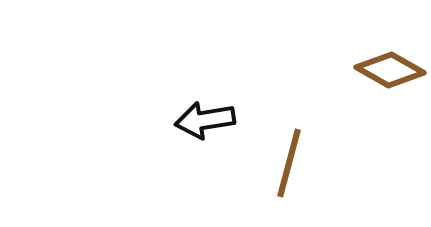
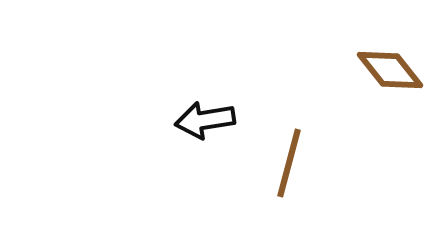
brown diamond: rotated 22 degrees clockwise
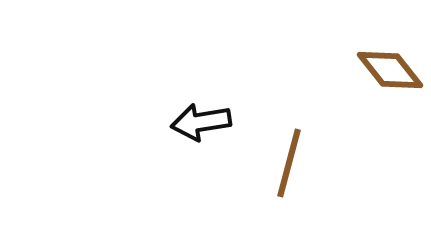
black arrow: moved 4 px left, 2 px down
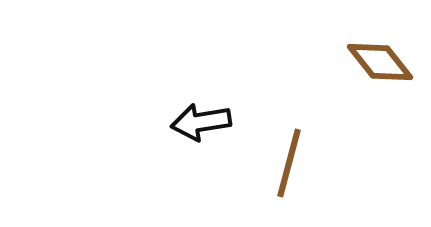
brown diamond: moved 10 px left, 8 px up
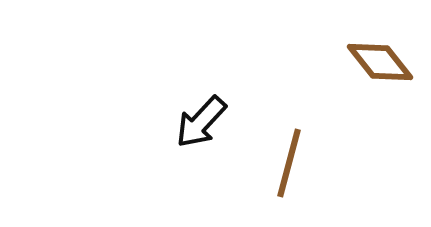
black arrow: rotated 38 degrees counterclockwise
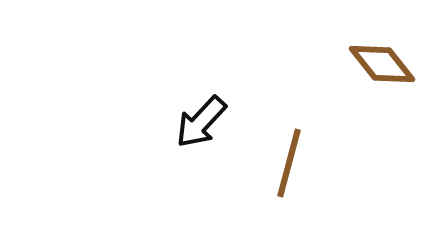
brown diamond: moved 2 px right, 2 px down
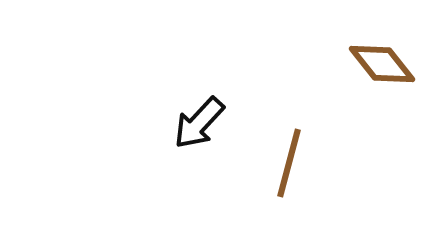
black arrow: moved 2 px left, 1 px down
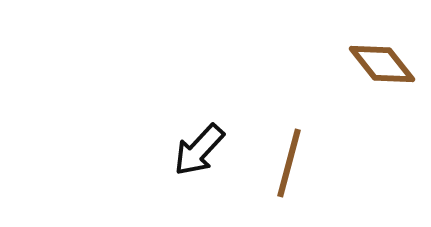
black arrow: moved 27 px down
